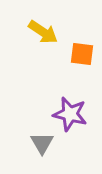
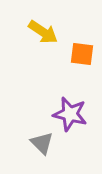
gray triangle: rotated 15 degrees counterclockwise
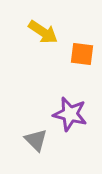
gray triangle: moved 6 px left, 3 px up
